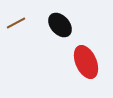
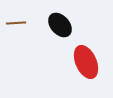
brown line: rotated 24 degrees clockwise
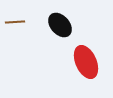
brown line: moved 1 px left, 1 px up
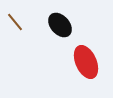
brown line: rotated 54 degrees clockwise
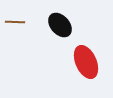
brown line: rotated 48 degrees counterclockwise
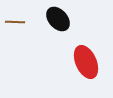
black ellipse: moved 2 px left, 6 px up
